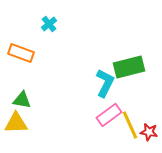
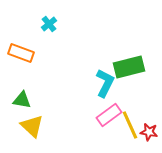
yellow triangle: moved 16 px right, 3 px down; rotated 45 degrees clockwise
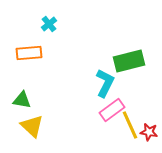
orange rectangle: moved 8 px right; rotated 25 degrees counterclockwise
green rectangle: moved 6 px up
pink rectangle: moved 3 px right, 5 px up
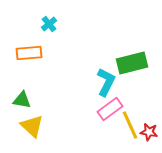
green rectangle: moved 3 px right, 2 px down
cyan L-shape: moved 1 px right, 1 px up
pink rectangle: moved 2 px left, 1 px up
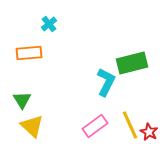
green triangle: rotated 48 degrees clockwise
pink rectangle: moved 15 px left, 17 px down
red star: rotated 18 degrees clockwise
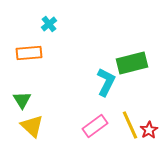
red star: moved 2 px up; rotated 12 degrees clockwise
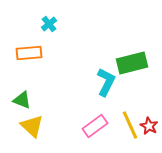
green triangle: rotated 36 degrees counterclockwise
red star: moved 4 px up; rotated 12 degrees counterclockwise
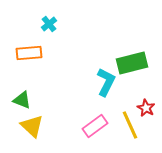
red star: moved 3 px left, 18 px up
